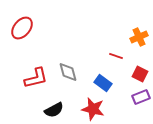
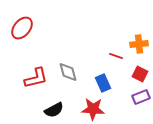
orange cross: moved 7 px down; rotated 18 degrees clockwise
blue rectangle: rotated 30 degrees clockwise
red star: rotated 10 degrees counterclockwise
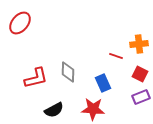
red ellipse: moved 2 px left, 5 px up
gray diamond: rotated 15 degrees clockwise
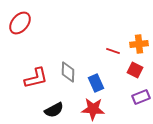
red line: moved 3 px left, 5 px up
red square: moved 5 px left, 4 px up
blue rectangle: moved 7 px left
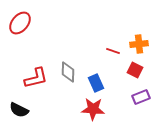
black semicircle: moved 35 px left; rotated 54 degrees clockwise
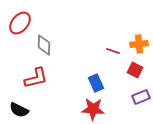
gray diamond: moved 24 px left, 27 px up
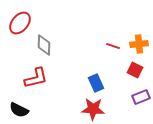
red line: moved 5 px up
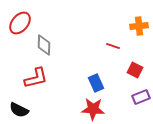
orange cross: moved 18 px up
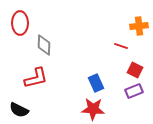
red ellipse: rotated 40 degrees counterclockwise
red line: moved 8 px right
purple rectangle: moved 7 px left, 6 px up
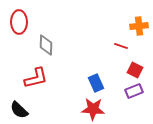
red ellipse: moved 1 px left, 1 px up
gray diamond: moved 2 px right
black semicircle: rotated 18 degrees clockwise
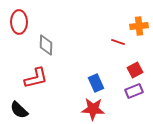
red line: moved 3 px left, 4 px up
red square: rotated 35 degrees clockwise
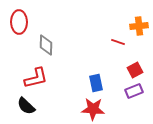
blue rectangle: rotated 12 degrees clockwise
black semicircle: moved 7 px right, 4 px up
